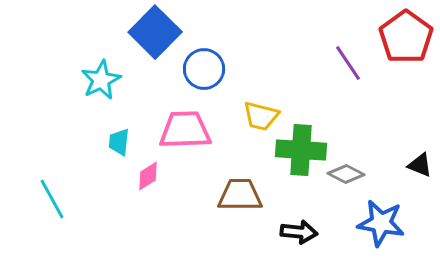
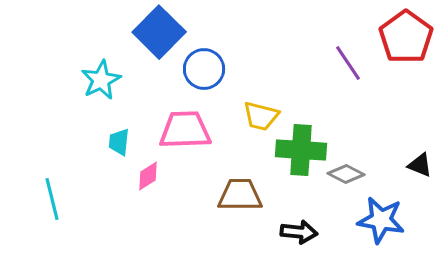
blue square: moved 4 px right
cyan line: rotated 15 degrees clockwise
blue star: moved 3 px up
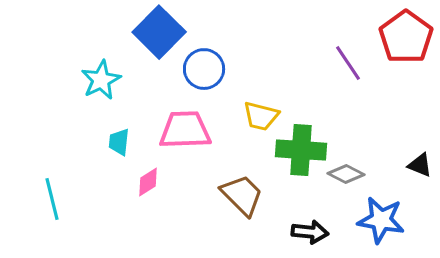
pink diamond: moved 6 px down
brown trapezoid: moved 2 px right; rotated 45 degrees clockwise
black arrow: moved 11 px right
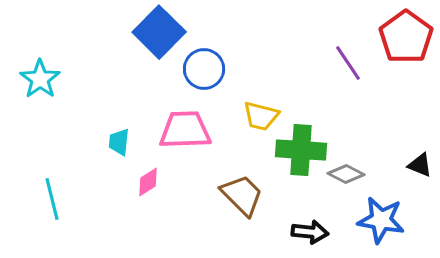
cyan star: moved 61 px left, 1 px up; rotated 9 degrees counterclockwise
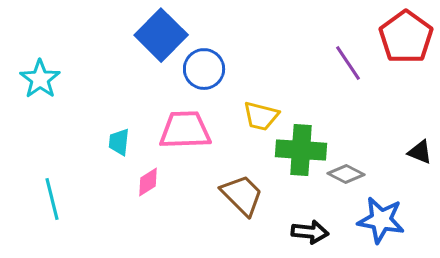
blue square: moved 2 px right, 3 px down
black triangle: moved 13 px up
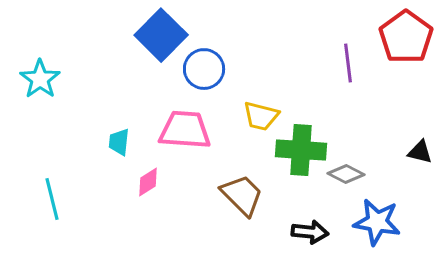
purple line: rotated 27 degrees clockwise
pink trapezoid: rotated 6 degrees clockwise
black triangle: rotated 8 degrees counterclockwise
blue star: moved 4 px left, 2 px down
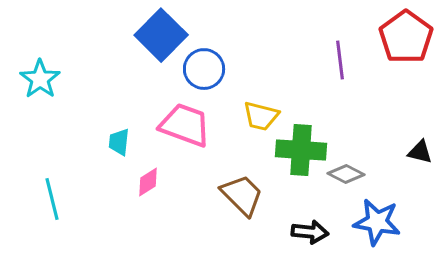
purple line: moved 8 px left, 3 px up
pink trapezoid: moved 5 px up; rotated 16 degrees clockwise
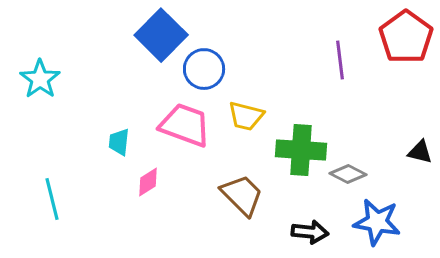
yellow trapezoid: moved 15 px left
gray diamond: moved 2 px right
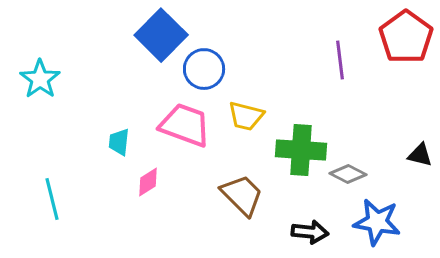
black triangle: moved 3 px down
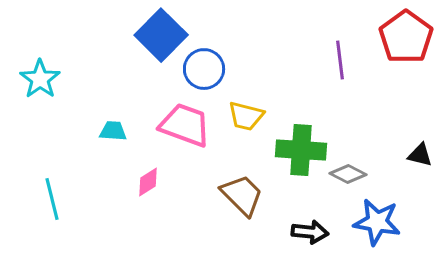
cyan trapezoid: moved 6 px left, 11 px up; rotated 88 degrees clockwise
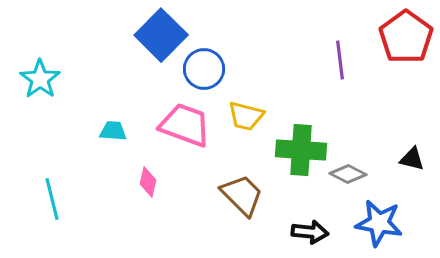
black triangle: moved 8 px left, 4 px down
pink diamond: rotated 44 degrees counterclockwise
blue star: moved 2 px right, 1 px down
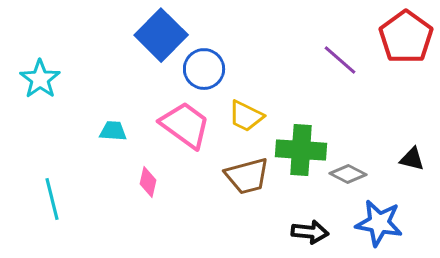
purple line: rotated 42 degrees counterclockwise
yellow trapezoid: rotated 12 degrees clockwise
pink trapezoid: rotated 16 degrees clockwise
brown trapezoid: moved 5 px right, 19 px up; rotated 120 degrees clockwise
